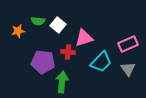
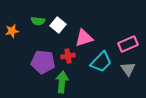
orange star: moved 6 px left
red cross: moved 4 px down; rotated 16 degrees counterclockwise
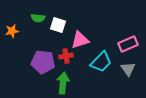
green semicircle: moved 3 px up
white square: rotated 21 degrees counterclockwise
pink triangle: moved 4 px left, 2 px down
red cross: moved 2 px left
green arrow: moved 1 px right, 1 px down
